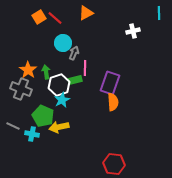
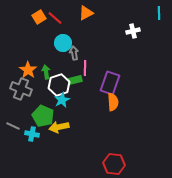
gray arrow: rotated 32 degrees counterclockwise
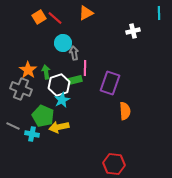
orange semicircle: moved 12 px right, 9 px down
